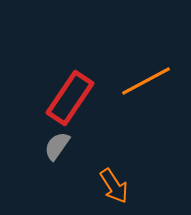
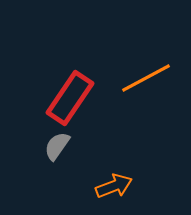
orange line: moved 3 px up
orange arrow: rotated 78 degrees counterclockwise
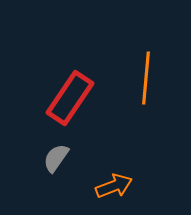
orange line: rotated 57 degrees counterclockwise
gray semicircle: moved 1 px left, 12 px down
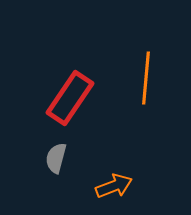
gray semicircle: rotated 20 degrees counterclockwise
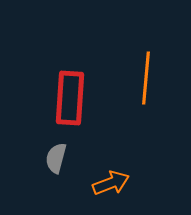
red rectangle: rotated 30 degrees counterclockwise
orange arrow: moved 3 px left, 3 px up
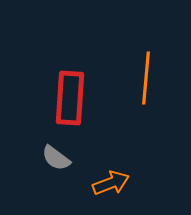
gray semicircle: rotated 68 degrees counterclockwise
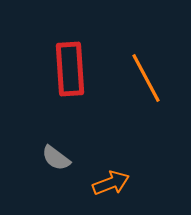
orange line: rotated 33 degrees counterclockwise
red rectangle: moved 29 px up; rotated 8 degrees counterclockwise
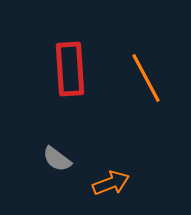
gray semicircle: moved 1 px right, 1 px down
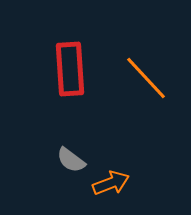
orange line: rotated 15 degrees counterclockwise
gray semicircle: moved 14 px right, 1 px down
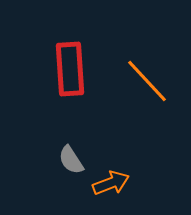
orange line: moved 1 px right, 3 px down
gray semicircle: rotated 20 degrees clockwise
